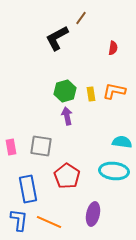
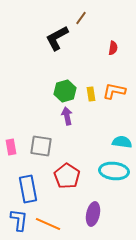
orange line: moved 1 px left, 2 px down
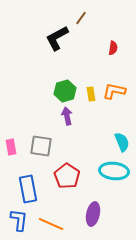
cyan semicircle: rotated 60 degrees clockwise
orange line: moved 3 px right
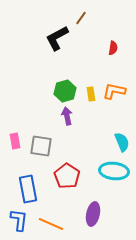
pink rectangle: moved 4 px right, 6 px up
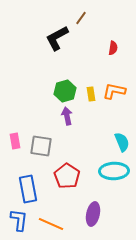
cyan ellipse: rotated 8 degrees counterclockwise
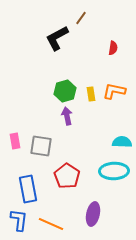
cyan semicircle: rotated 66 degrees counterclockwise
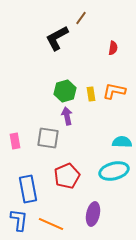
gray square: moved 7 px right, 8 px up
cyan ellipse: rotated 12 degrees counterclockwise
red pentagon: rotated 15 degrees clockwise
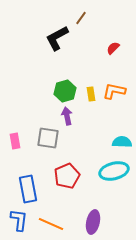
red semicircle: rotated 144 degrees counterclockwise
purple ellipse: moved 8 px down
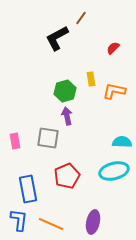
yellow rectangle: moved 15 px up
